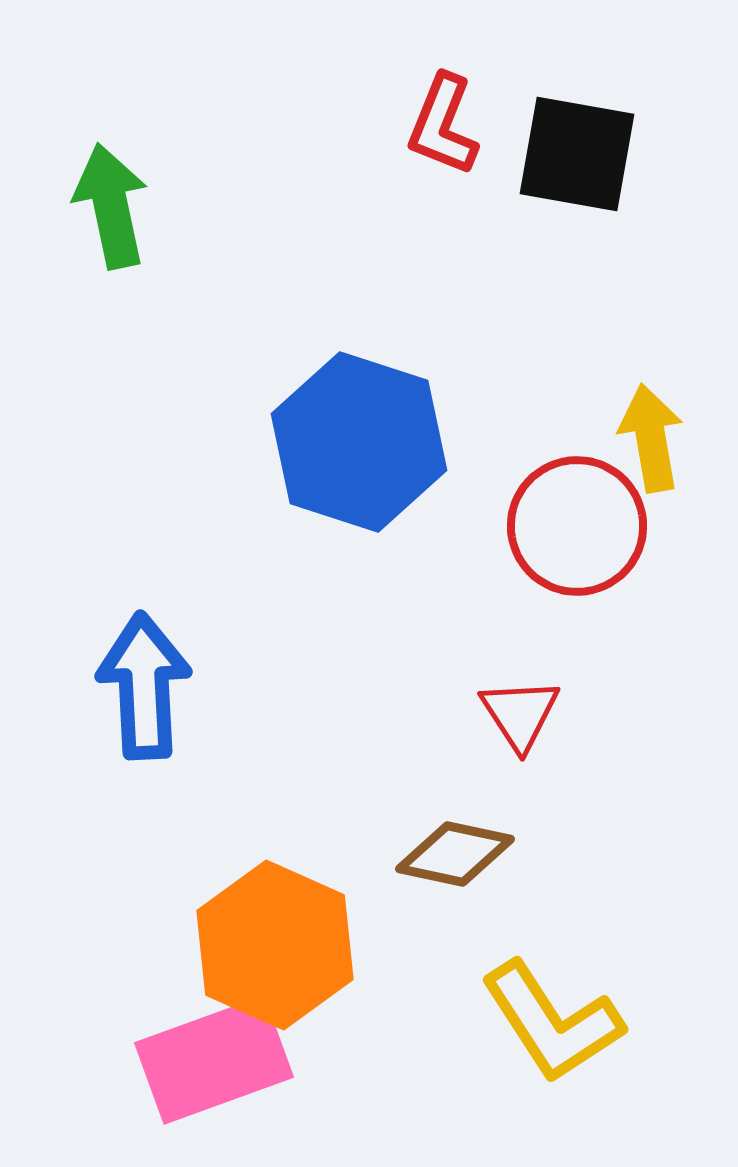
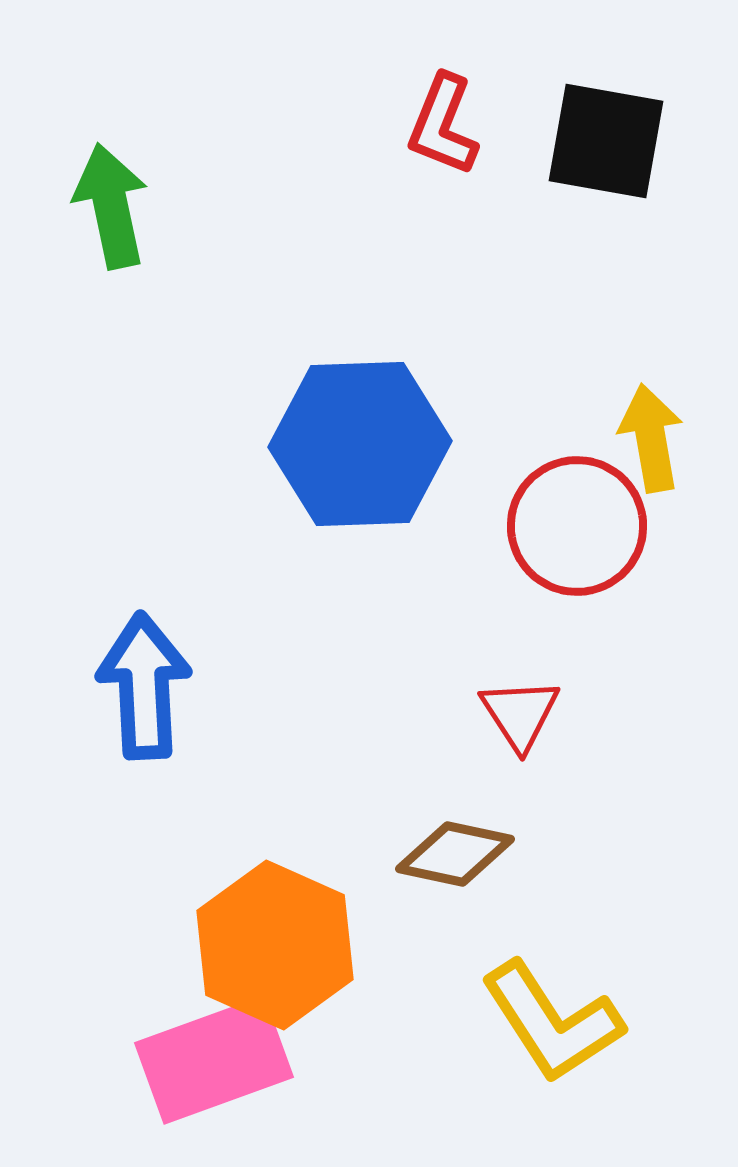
black square: moved 29 px right, 13 px up
blue hexagon: moved 1 px right, 2 px down; rotated 20 degrees counterclockwise
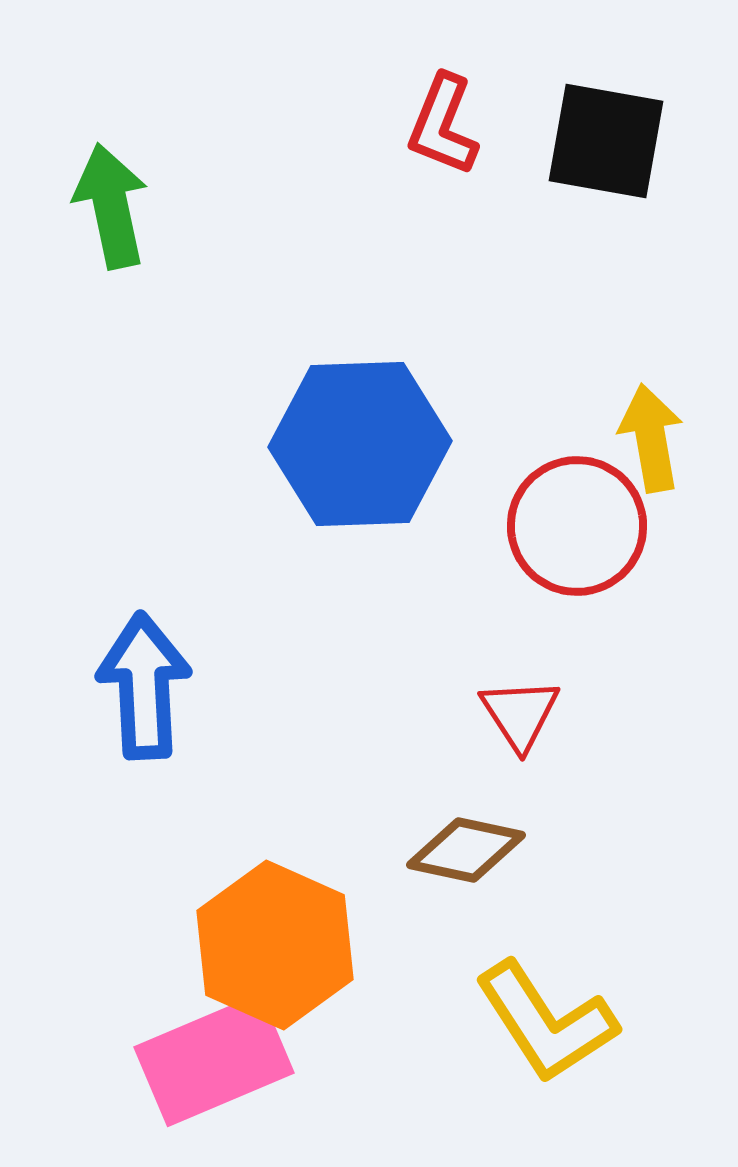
brown diamond: moved 11 px right, 4 px up
yellow L-shape: moved 6 px left
pink rectangle: rotated 3 degrees counterclockwise
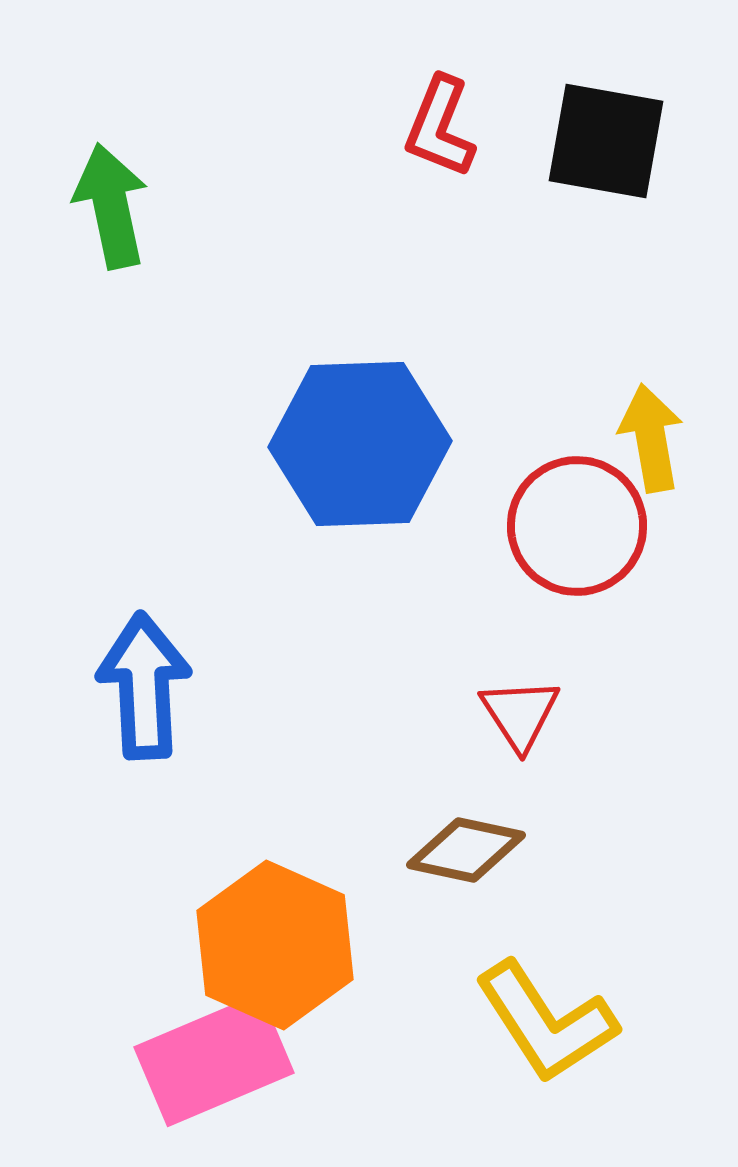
red L-shape: moved 3 px left, 2 px down
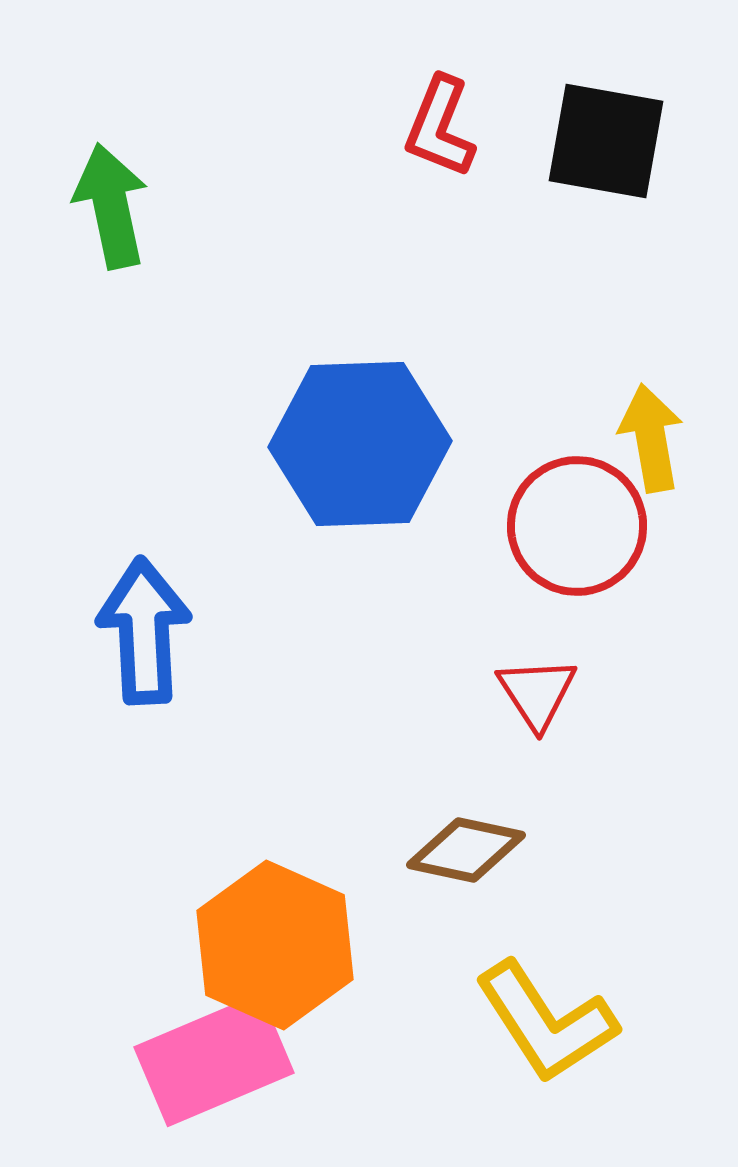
blue arrow: moved 55 px up
red triangle: moved 17 px right, 21 px up
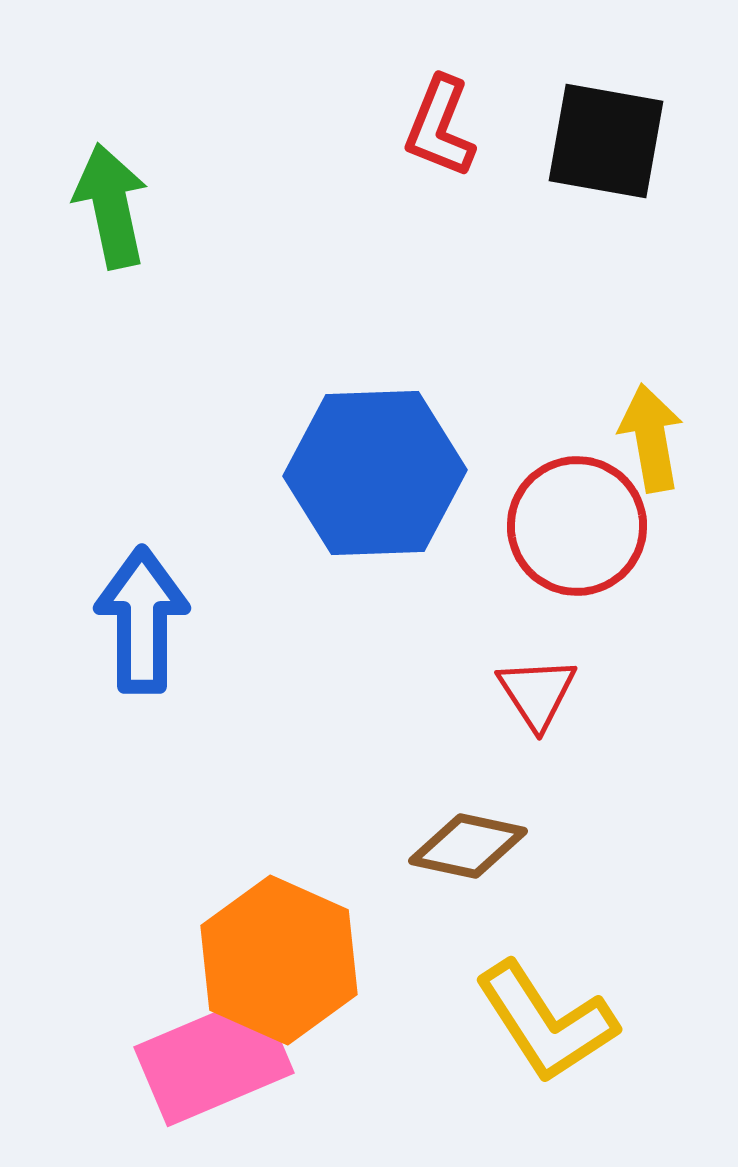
blue hexagon: moved 15 px right, 29 px down
blue arrow: moved 2 px left, 11 px up; rotated 3 degrees clockwise
brown diamond: moved 2 px right, 4 px up
orange hexagon: moved 4 px right, 15 px down
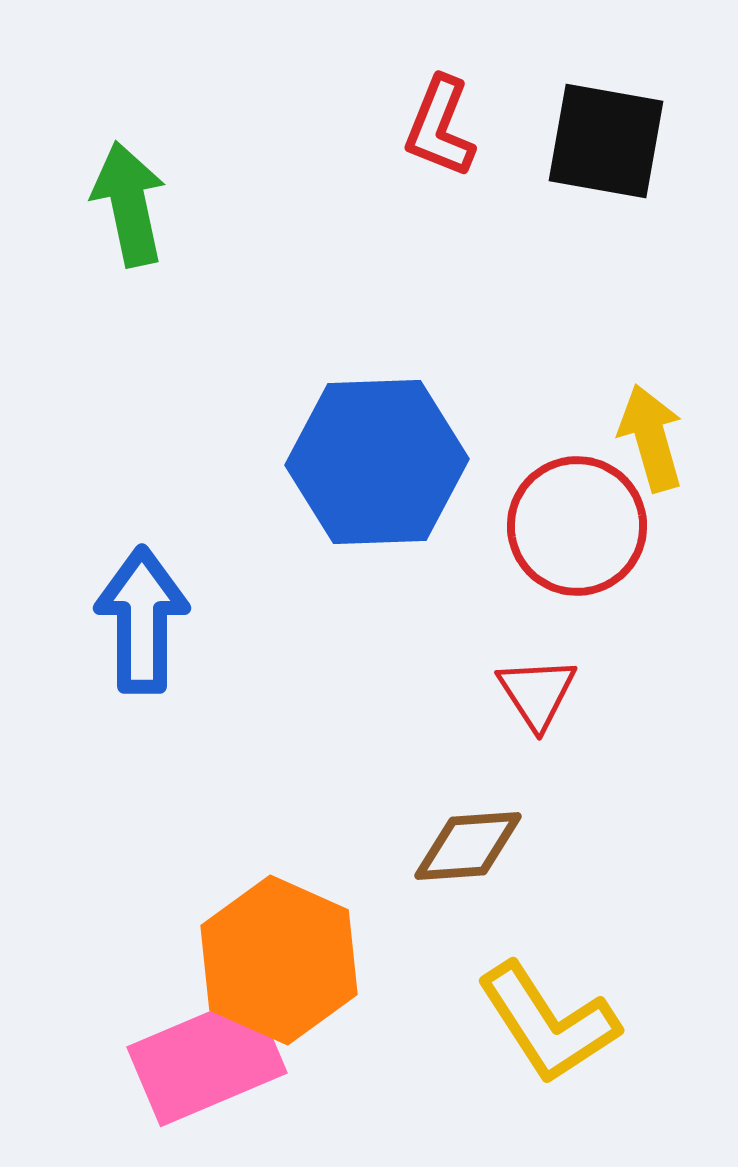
green arrow: moved 18 px right, 2 px up
yellow arrow: rotated 6 degrees counterclockwise
blue hexagon: moved 2 px right, 11 px up
brown diamond: rotated 16 degrees counterclockwise
yellow L-shape: moved 2 px right, 1 px down
pink rectangle: moved 7 px left
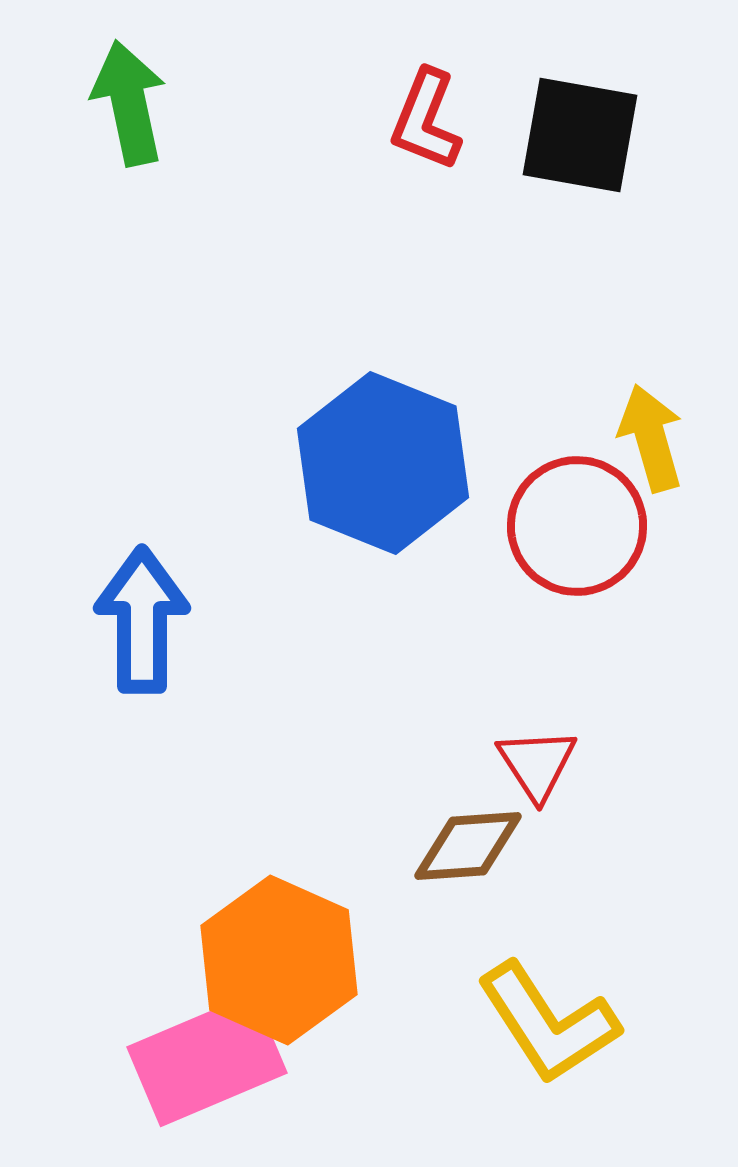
red L-shape: moved 14 px left, 7 px up
black square: moved 26 px left, 6 px up
green arrow: moved 101 px up
blue hexagon: moved 6 px right, 1 px down; rotated 24 degrees clockwise
red triangle: moved 71 px down
